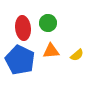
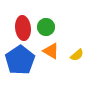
green circle: moved 2 px left, 4 px down
orange triangle: rotated 36 degrees clockwise
blue pentagon: rotated 12 degrees clockwise
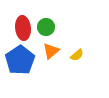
orange triangle: rotated 48 degrees clockwise
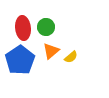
yellow semicircle: moved 6 px left, 2 px down
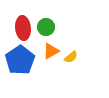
orange triangle: rotated 12 degrees clockwise
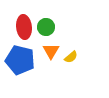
red ellipse: moved 1 px right, 1 px up
orange triangle: rotated 30 degrees counterclockwise
blue pentagon: rotated 24 degrees counterclockwise
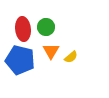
red ellipse: moved 1 px left, 2 px down
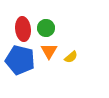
green circle: moved 1 px down
orange triangle: moved 2 px left
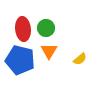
yellow semicircle: moved 9 px right, 2 px down
